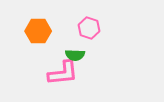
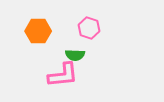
pink L-shape: moved 2 px down
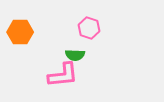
orange hexagon: moved 18 px left, 1 px down
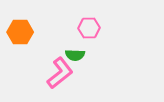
pink hexagon: rotated 20 degrees counterclockwise
pink L-shape: moved 3 px left, 2 px up; rotated 32 degrees counterclockwise
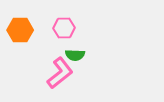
pink hexagon: moved 25 px left
orange hexagon: moved 2 px up
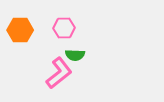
pink L-shape: moved 1 px left
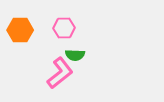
pink L-shape: moved 1 px right
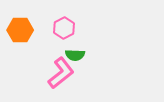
pink hexagon: rotated 25 degrees counterclockwise
pink L-shape: moved 1 px right
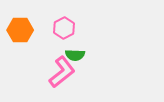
pink L-shape: moved 1 px right, 1 px up
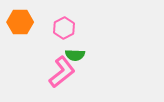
orange hexagon: moved 8 px up
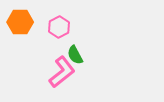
pink hexagon: moved 5 px left, 1 px up
green semicircle: rotated 60 degrees clockwise
